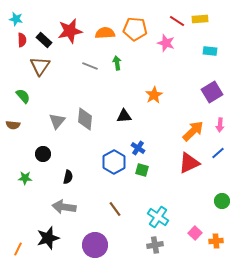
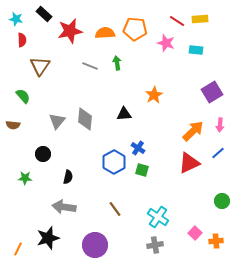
black rectangle: moved 26 px up
cyan rectangle: moved 14 px left, 1 px up
black triangle: moved 2 px up
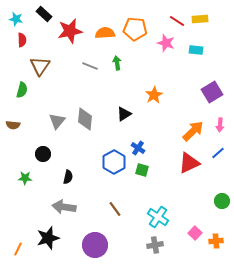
green semicircle: moved 1 px left, 6 px up; rotated 56 degrees clockwise
black triangle: rotated 28 degrees counterclockwise
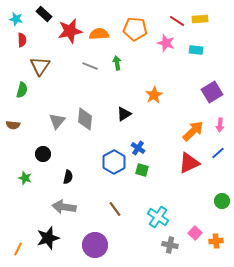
orange semicircle: moved 6 px left, 1 px down
green star: rotated 16 degrees clockwise
gray cross: moved 15 px right; rotated 21 degrees clockwise
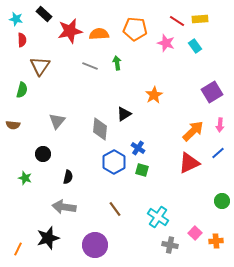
cyan rectangle: moved 1 px left, 4 px up; rotated 48 degrees clockwise
gray diamond: moved 15 px right, 10 px down
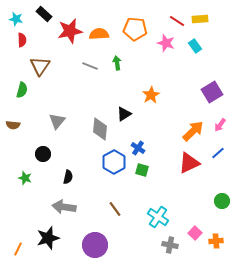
orange star: moved 3 px left
pink arrow: rotated 32 degrees clockwise
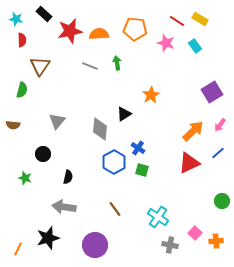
yellow rectangle: rotated 35 degrees clockwise
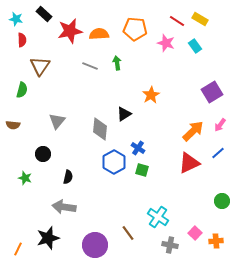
brown line: moved 13 px right, 24 px down
